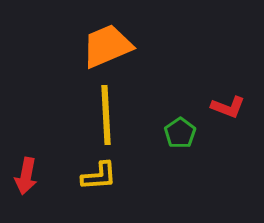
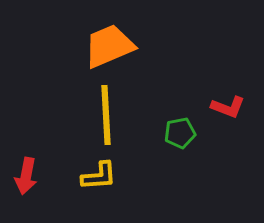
orange trapezoid: moved 2 px right
green pentagon: rotated 24 degrees clockwise
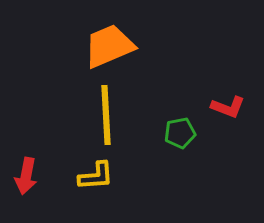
yellow L-shape: moved 3 px left
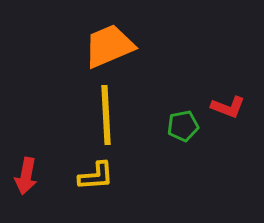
green pentagon: moved 3 px right, 7 px up
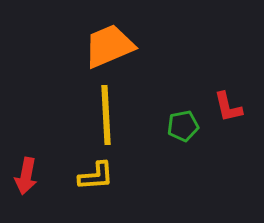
red L-shape: rotated 56 degrees clockwise
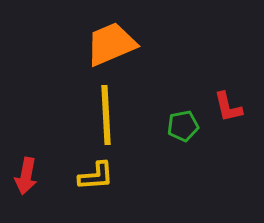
orange trapezoid: moved 2 px right, 2 px up
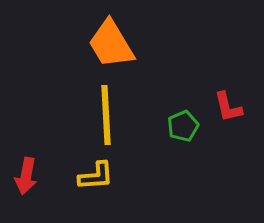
orange trapezoid: rotated 98 degrees counterclockwise
green pentagon: rotated 12 degrees counterclockwise
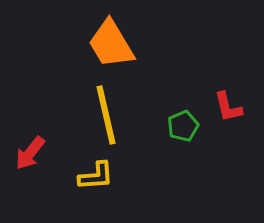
yellow line: rotated 10 degrees counterclockwise
red arrow: moved 4 px right, 23 px up; rotated 27 degrees clockwise
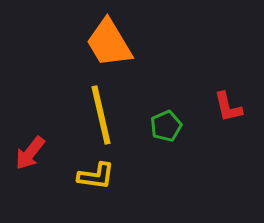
orange trapezoid: moved 2 px left, 1 px up
yellow line: moved 5 px left
green pentagon: moved 17 px left
yellow L-shape: rotated 12 degrees clockwise
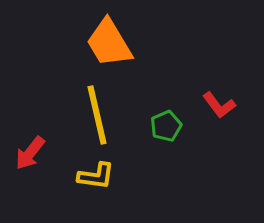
red L-shape: moved 9 px left, 2 px up; rotated 24 degrees counterclockwise
yellow line: moved 4 px left
